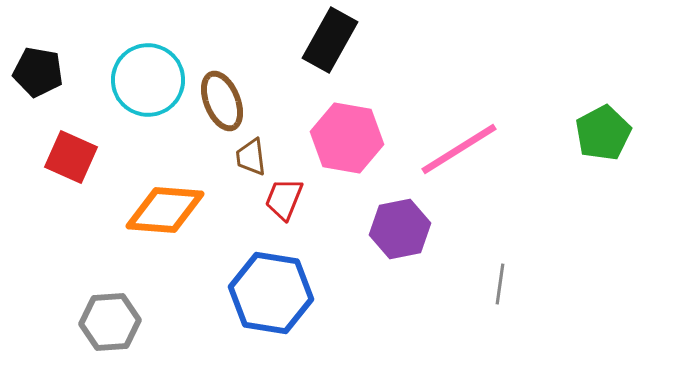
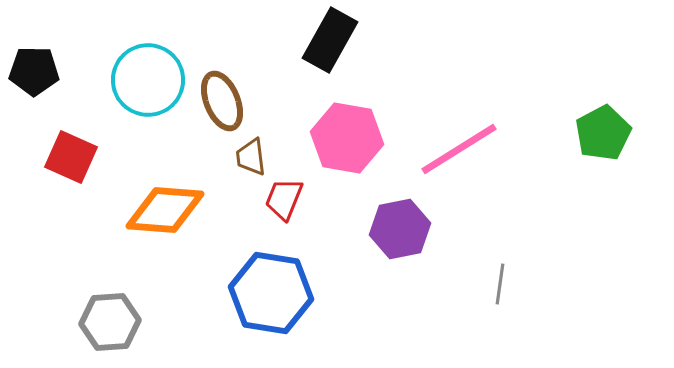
black pentagon: moved 4 px left, 1 px up; rotated 9 degrees counterclockwise
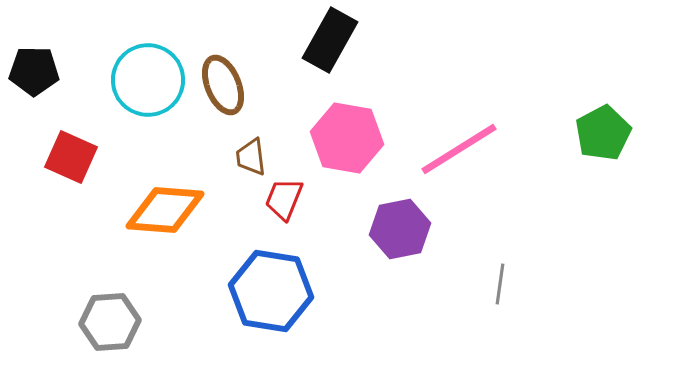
brown ellipse: moved 1 px right, 16 px up
blue hexagon: moved 2 px up
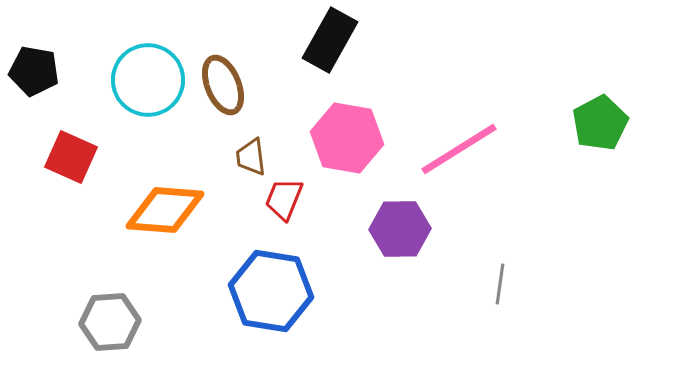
black pentagon: rotated 9 degrees clockwise
green pentagon: moved 3 px left, 10 px up
purple hexagon: rotated 10 degrees clockwise
